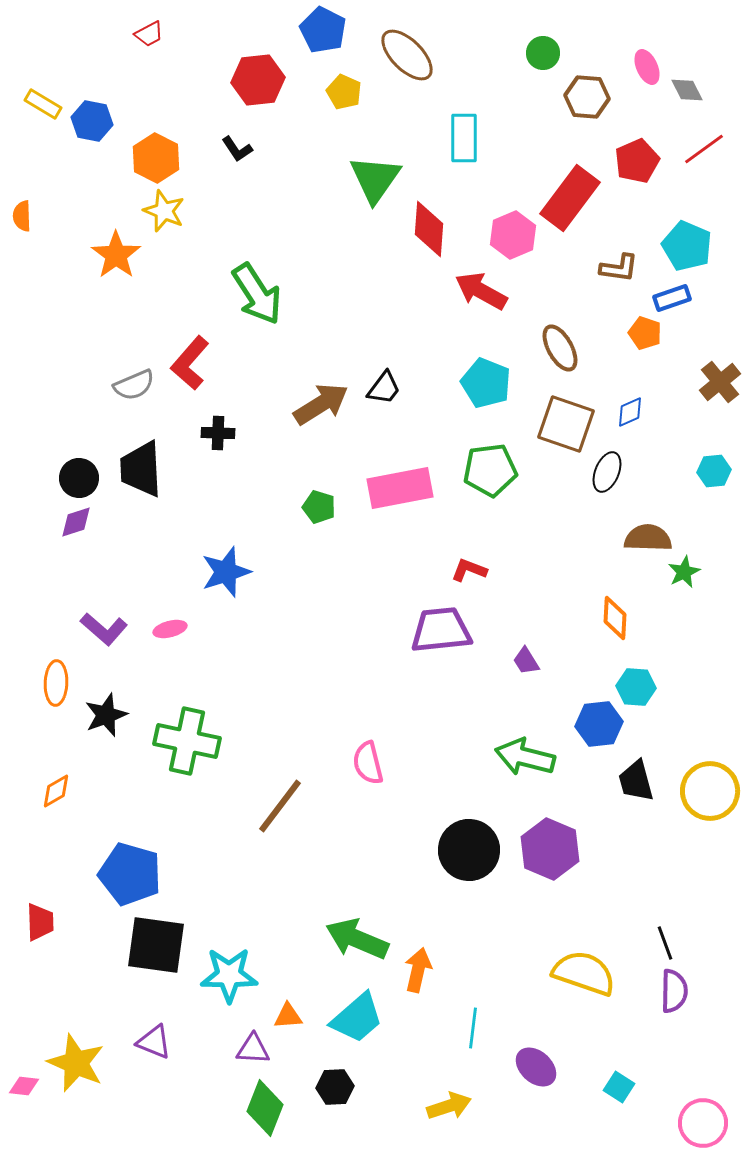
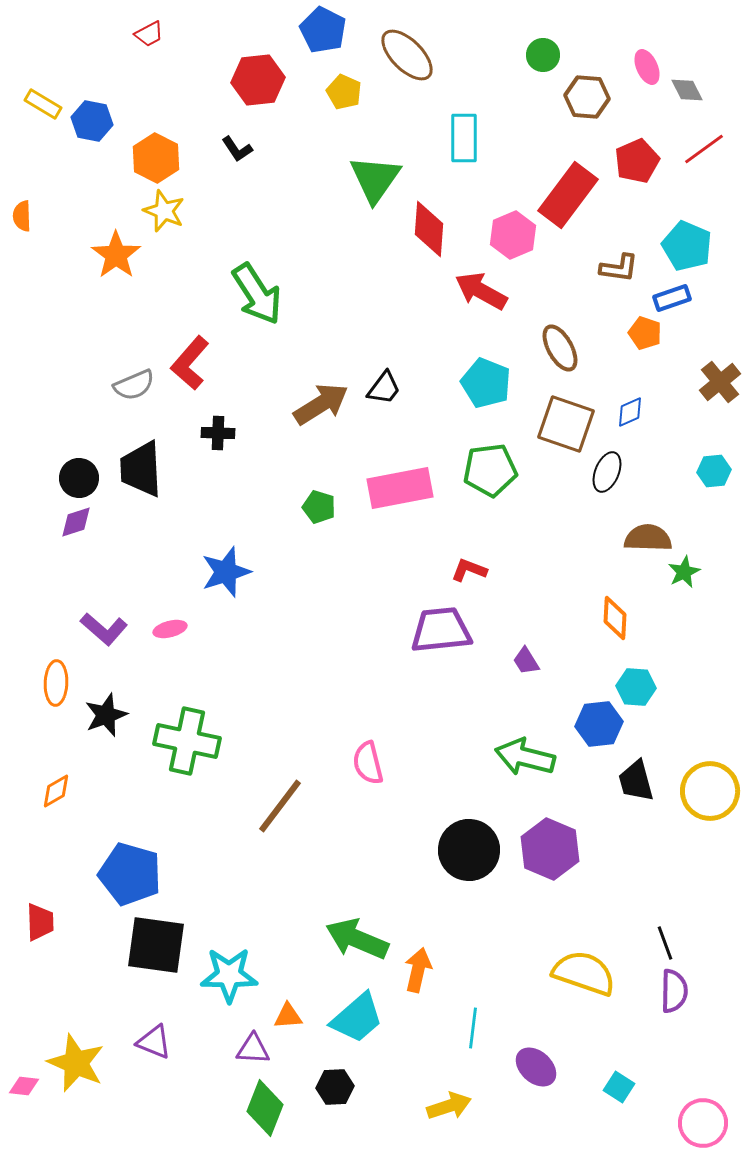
green circle at (543, 53): moved 2 px down
red rectangle at (570, 198): moved 2 px left, 3 px up
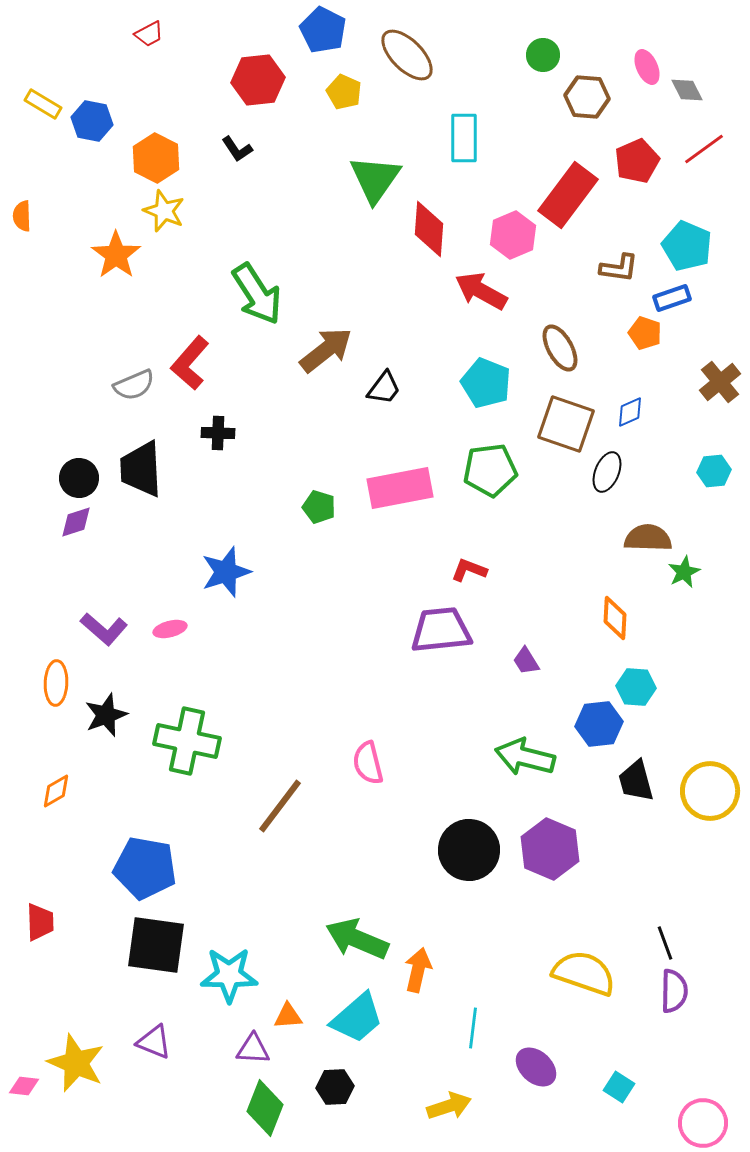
brown arrow at (321, 404): moved 5 px right, 54 px up; rotated 6 degrees counterclockwise
blue pentagon at (130, 874): moved 15 px right, 6 px up; rotated 6 degrees counterclockwise
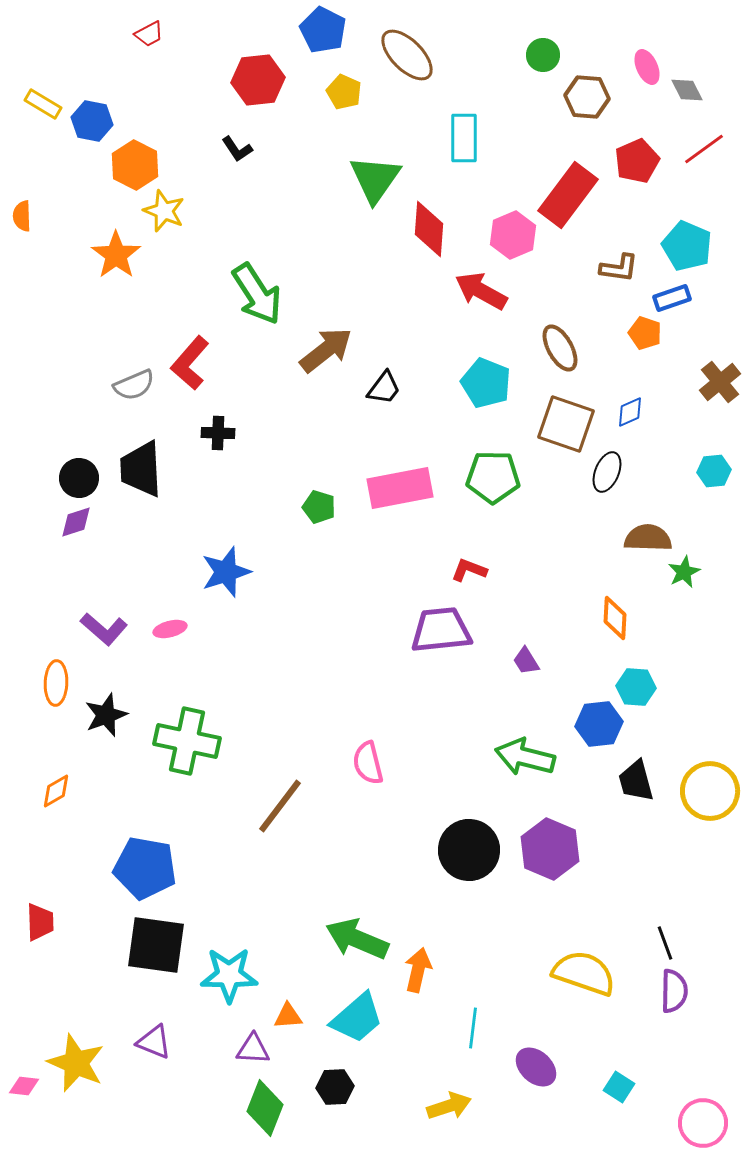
orange hexagon at (156, 158): moved 21 px left, 7 px down
green pentagon at (490, 470): moved 3 px right, 7 px down; rotated 8 degrees clockwise
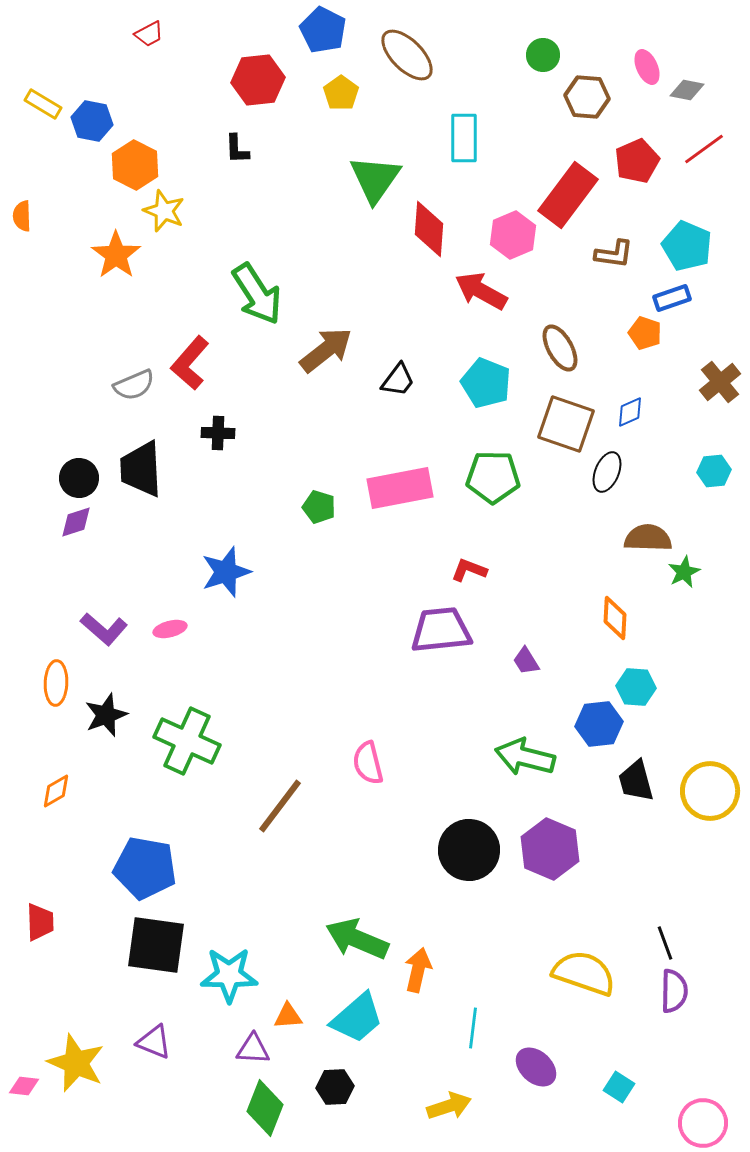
gray diamond at (687, 90): rotated 52 degrees counterclockwise
yellow pentagon at (344, 92): moved 3 px left, 1 px down; rotated 12 degrees clockwise
black L-shape at (237, 149): rotated 32 degrees clockwise
brown L-shape at (619, 268): moved 5 px left, 14 px up
black trapezoid at (384, 388): moved 14 px right, 8 px up
green cross at (187, 741): rotated 12 degrees clockwise
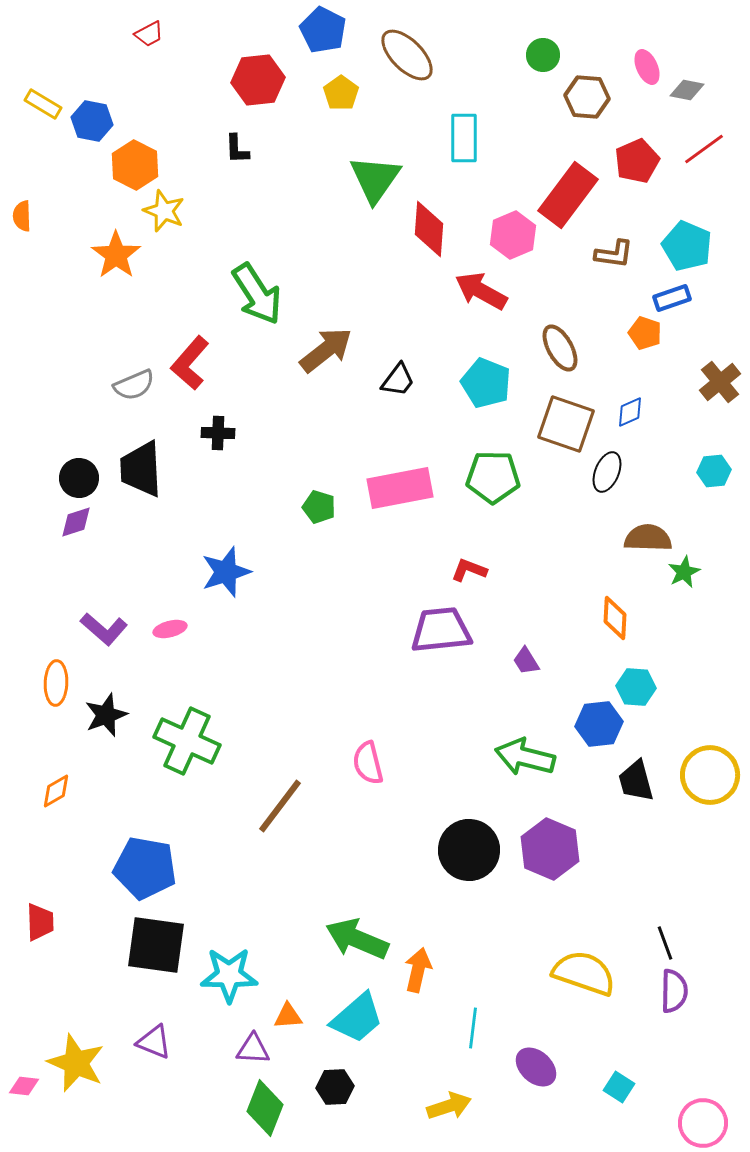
yellow circle at (710, 791): moved 16 px up
